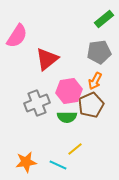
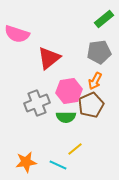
pink semicircle: moved 2 px up; rotated 75 degrees clockwise
red triangle: moved 2 px right, 1 px up
green semicircle: moved 1 px left
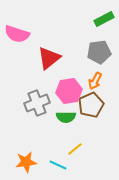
green rectangle: rotated 12 degrees clockwise
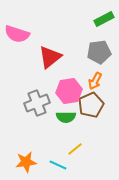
red triangle: moved 1 px right, 1 px up
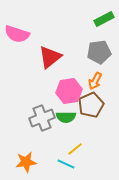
gray cross: moved 5 px right, 15 px down
cyan line: moved 8 px right, 1 px up
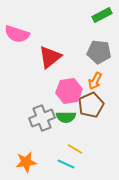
green rectangle: moved 2 px left, 4 px up
gray pentagon: rotated 15 degrees clockwise
yellow line: rotated 70 degrees clockwise
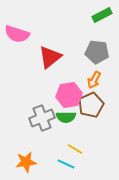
gray pentagon: moved 2 px left
orange arrow: moved 1 px left, 1 px up
pink hexagon: moved 4 px down
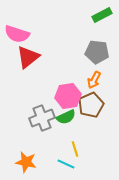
red triangle: moved 22 px left
pink hexagon: moved 1 px left, 1 px down
green semicircle: rotated 24 degrees counterclockwise
yellow line: rotated 42 degrees clockwise
orange star: rotated 20 degrees clockwise
